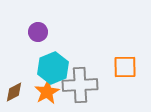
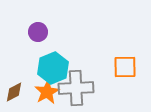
gray cross: moved 4 px left, 3 px down
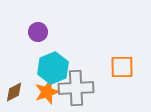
orange square: moved 3 px left
orange star: rotated 10 degrees clockwise
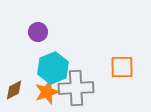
brown diamond: moved 2 px up
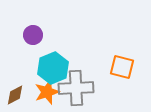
purple circle: moved 5 px left, 3 px down
orange square: rotated 15 degrees clockwise
brown diamond: moved 1 px right, 5 px down
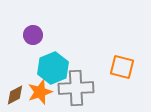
orange star: moved 7 px left
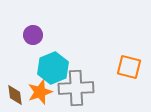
orange square: moved 7 px right
brown diamond: rotated 70 degrees counterclockwise
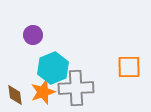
orange square: rotated 15 degrees counterclockwise
orange star: moved 3 px right
